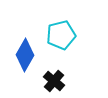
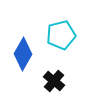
blue diamond: moved 2 px left, 1 px up
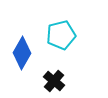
blue diamond: moved 1 px left, 1 px up
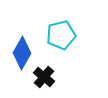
black cross: moved 10 px left, 4 px up
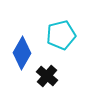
black cross: moved 3 px right, 1 px up
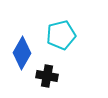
black cross: rotated 30 degrees counterclockwise
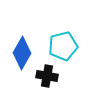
cyan pentagon: moved 2 px right, 11 px down
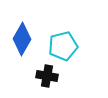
blue diamond: moved 14 px up
